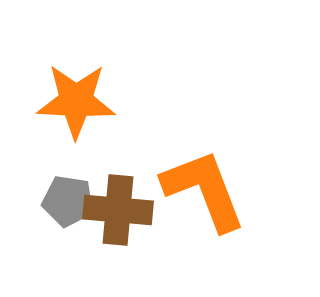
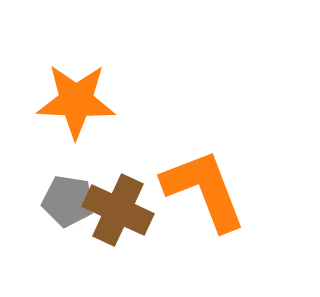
brown cross: rotated 20 degrees clockwise
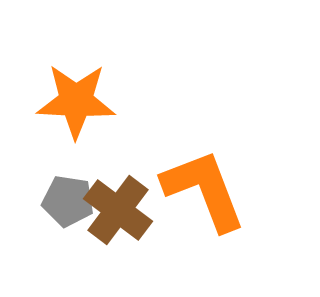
brown cross: rotated 12 degrees clockwise
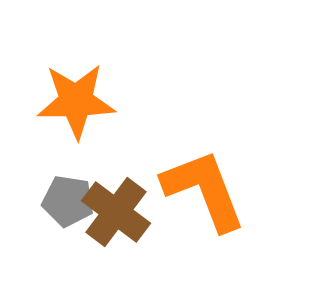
orange star: rotated 4 degrees counterclockwise
brown cross: moved 2 px left, 2 px down
